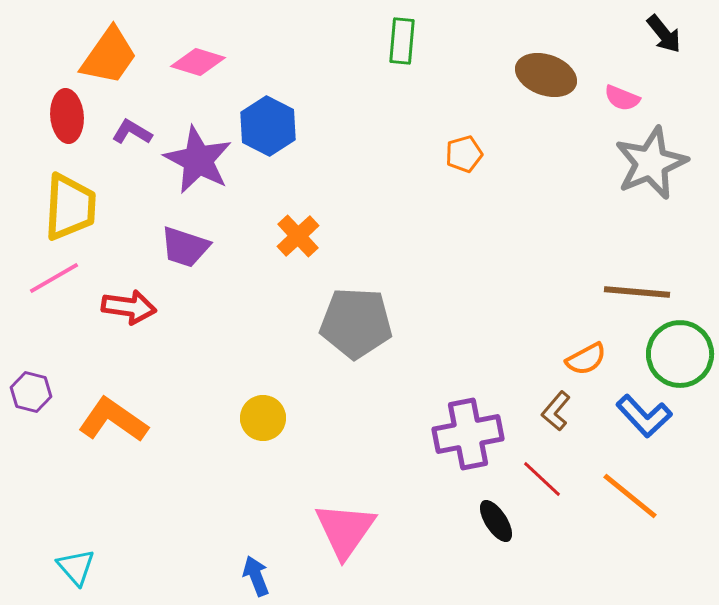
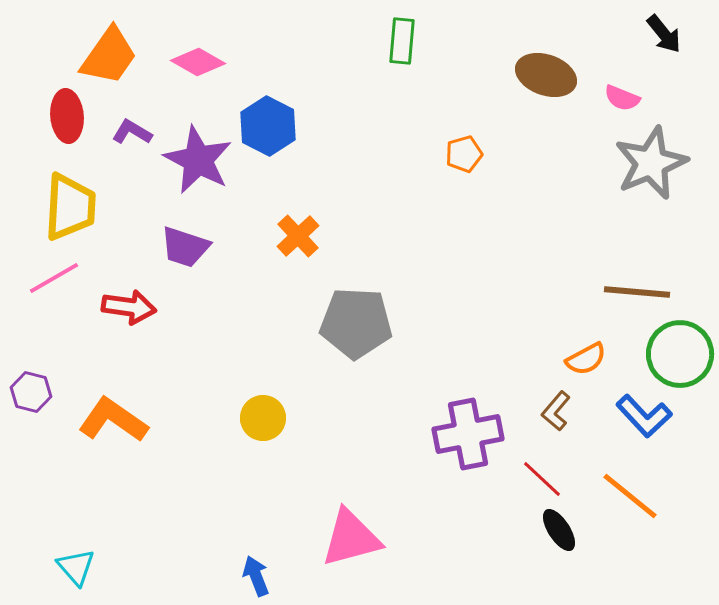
pink diamond: rotated 12 degrees clockwise
black ellipse: moved 63 px right, 9 px down
pink triangle: moved 6 px right, 8 px down; rotated 40 degrees clockwise
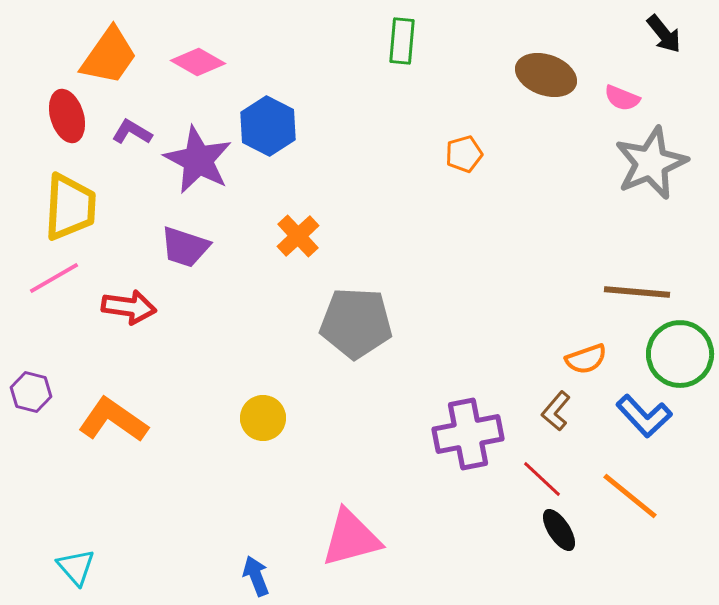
red ellipse: rotated 12 degrees counterclockwise
orange semicircle: rotated 9 degrees clockwise
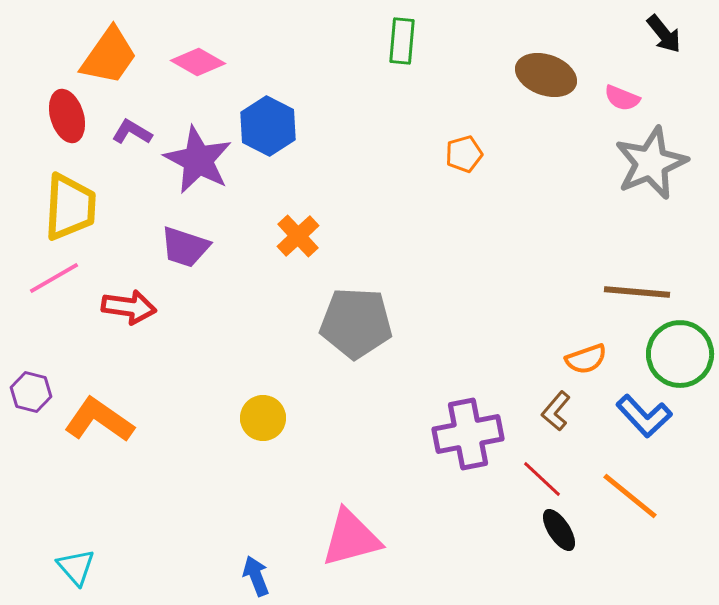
orange L-shape: moved 14 px left
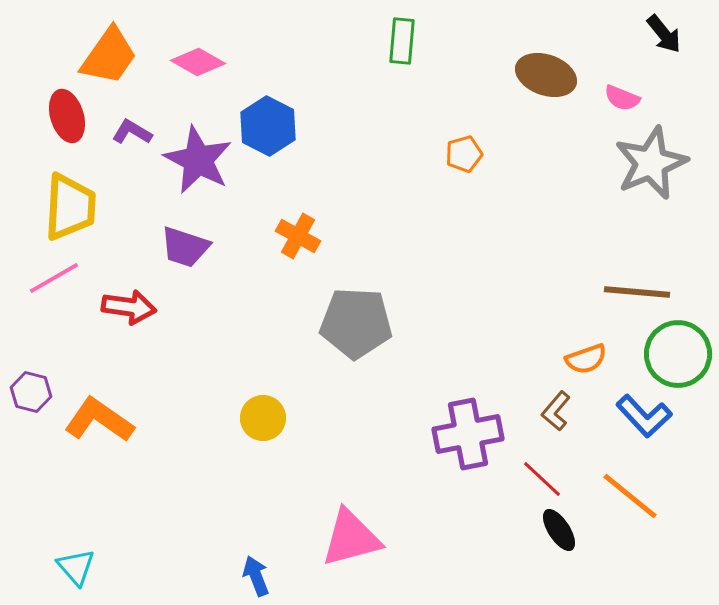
orange cross: rotated 18 degrees counterclockwise
green circle: moved 2 px left
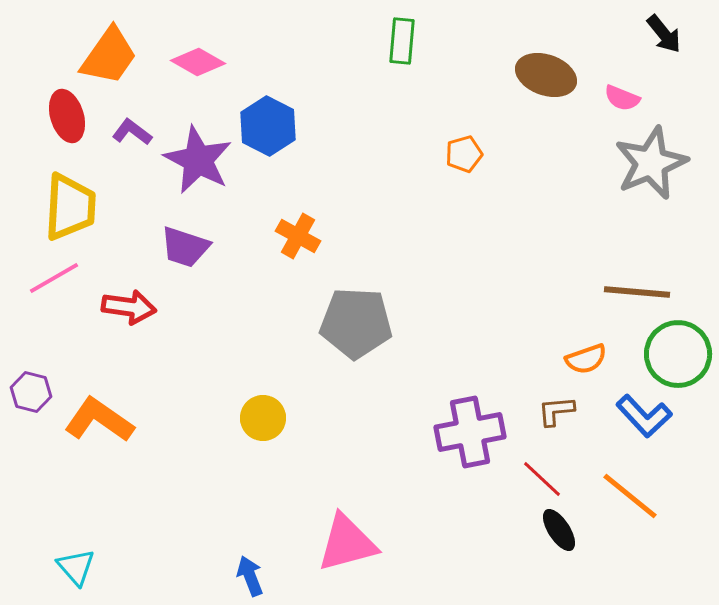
purple L-shape: rotated 6 degrees clockwise
brown L-shape: rotated 45 degrees clockwise
purple cross: moved 2 px right, 2 px up
pink triangle: moved 4 px left, 5 px down
blue arrow: moved 6 px left
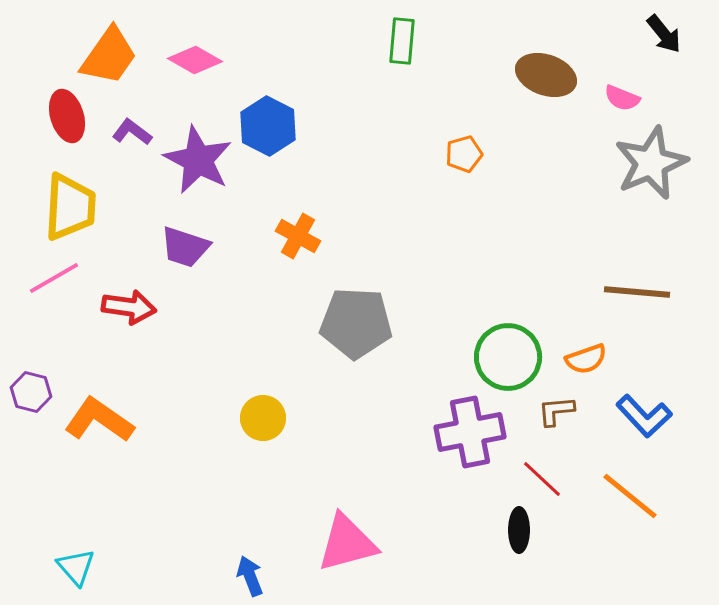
pink diamond: moved 3 px left, 2 px up
green circle: moved 170 px left, 3 px down
black ellipse: moved 40 px left; rotated 33 degrees clockwise
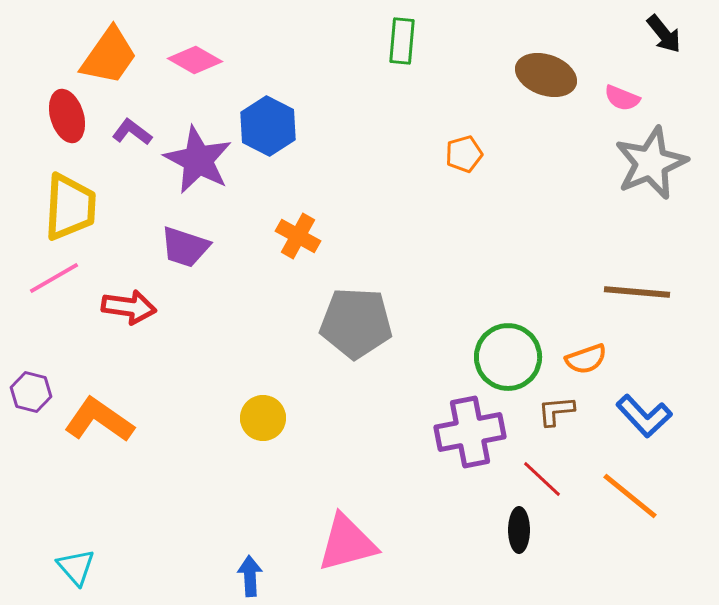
blue arrow: rotated 18 degrees clockwise
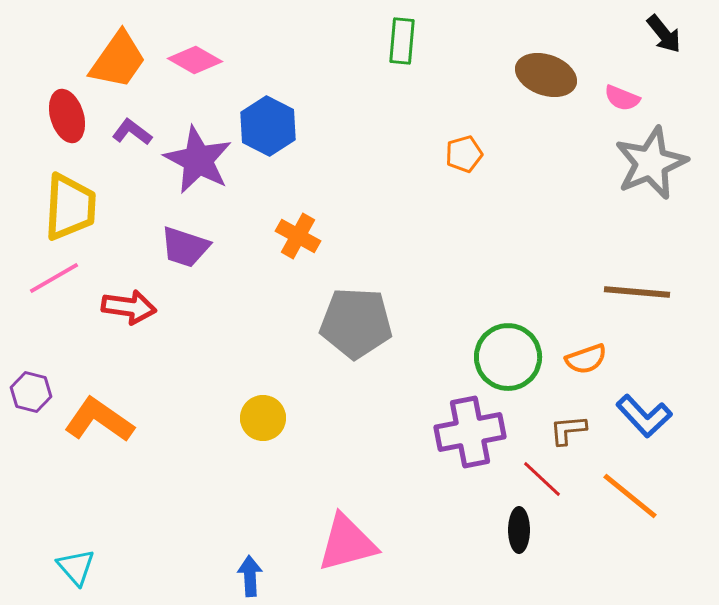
orange trapezoid: moved 9 px right, 4 px down
brown L-shape: moved 12 px right, 19 px down
